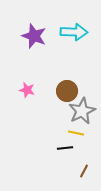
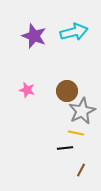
cyan arrow: rotated 16 degrees counterclockwise
brown line: moved 3 px left, 1 px up
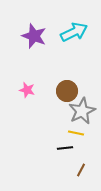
cyan arrow: rotated 12 degrees counterclockwise
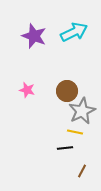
yellow line: moved 1 px left, 1 px up
brown line: moved 1 px right, 1 px down
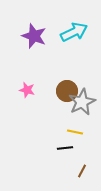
gray star: moved 9 px up
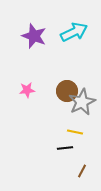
pink star: rotated 21 degrees counterclockwise
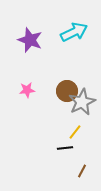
purple star: moved 4 px left, 4 px down
yellow line: rotated 63 degrees counterclockwise
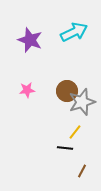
gray star: rotated 8 degrees clockwise
black line: rotated 14 degrees clockwise
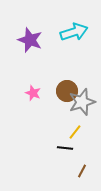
cyan arrow: rotated 8 degrees clockwise
pink star: moved 6 px right, 3 px down; rotated 28 degrees clockwise
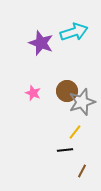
purple star: moved 11 px right, 3 px down
black line: moved 2 px down; rotated 14 degrees counterclockwise
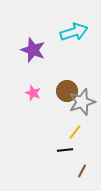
purple star: moved 8 px left, 7 px down
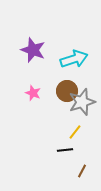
cyan arrow: moved 27 px down
